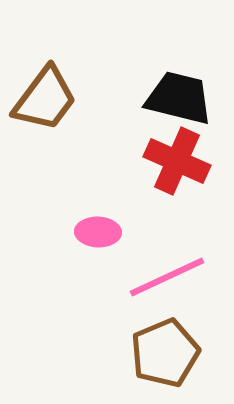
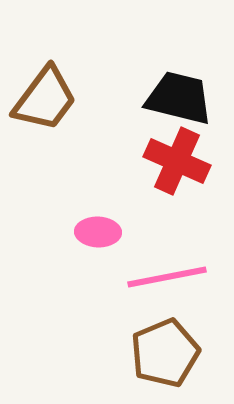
pink line: rotated 14 degrees clockwise
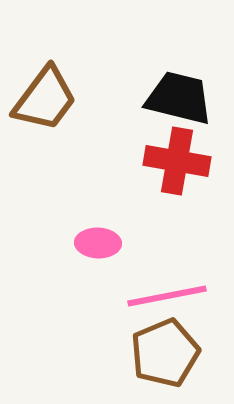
red cross: rotated 14 degrees counterclockwise
pink ellipse: moved 11 px down
pink line: moved 19 px down
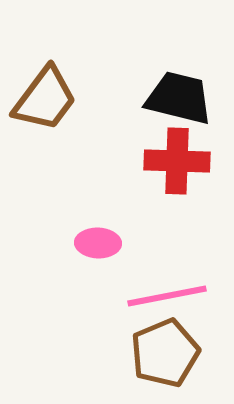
red cross: rotated 8 degrees counterclockwise
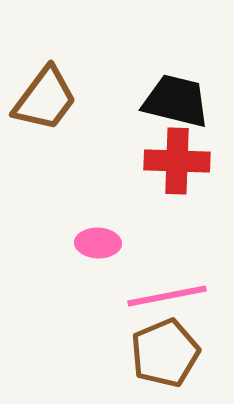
black trapezoid: moved 3 px left, 3 px down
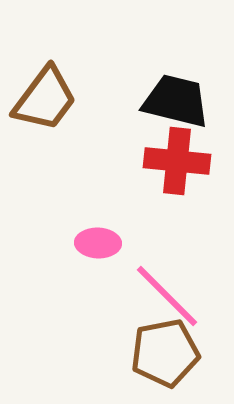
red cross: rotated 4 degrees clockwise
pink line: rotated 56 degrees clockwise
brown pentagon: rotated 12 degrees clockwise
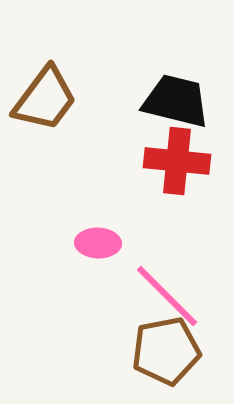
brown pentagon: moved 1 px right, 2 px up
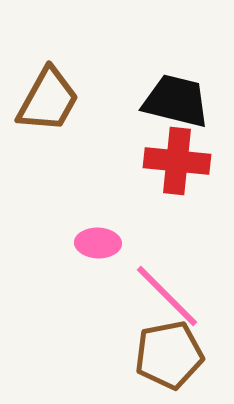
brown trapezoid: moved 3 px right, 1 px down; rotated 8 degrees counterclockwise
brown pentagon: moved 3 px right, 4 px down
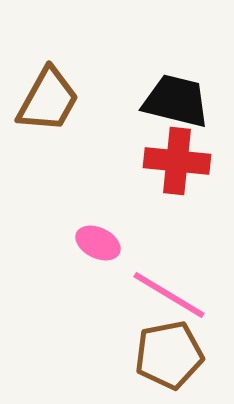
pink ellipse: rotated 24 degrees clockwise
pink line: moved 2 px right, 1 px up; rotated 14 degrees counterclockwise
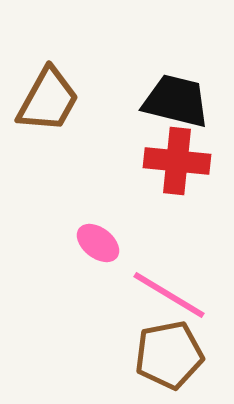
pink ellipse: rotated 12 degrees clockwise
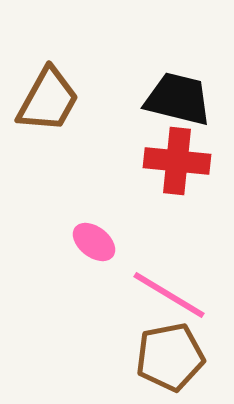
black trapezoid: moved 2 px right, 2 px up
pink ellipse: moved 4 px left, 1 px up
brown pentagon: moved 1 px right, 2 px down
